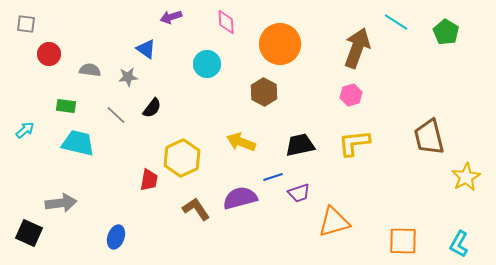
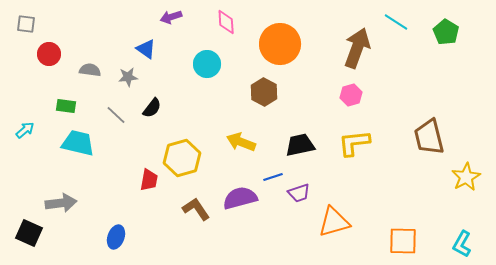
yellow hexagon: rotated 9 degrees clockwise
cyan L-shape: moved 3 px right
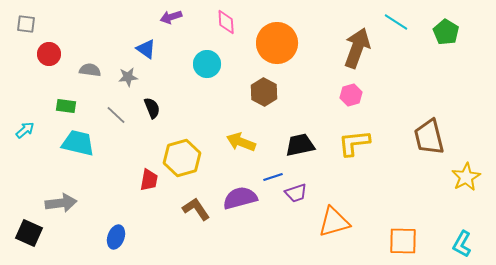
orange circle: moved 3 px left, 1 px up
black semicircle: rotated 60 degrees counterclockwise
purple trapezoid: moved 3 px left
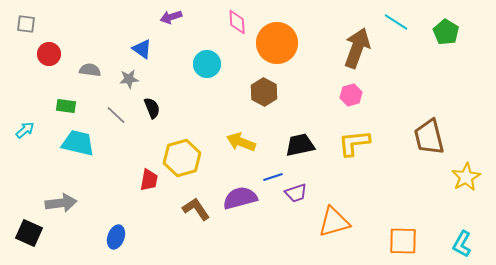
pink diamond: moved 11 px right
blue triangle: moved 4 px left
gray star: moved 1 px right, 2 px down
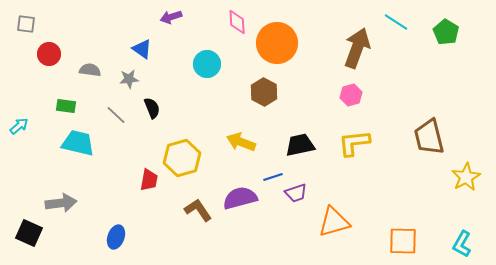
cyan arrow: moved 6 px left, 4 px up
brown L-shape: moved 2 px right, 1 px down
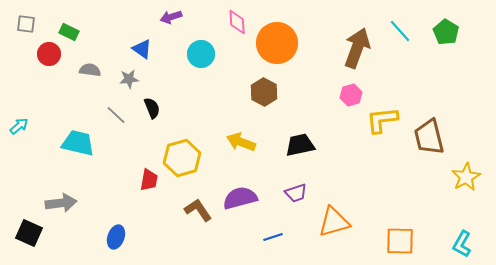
cyan line: moved 4 px right, 9 px down; rotated 15 degrees clockwise
cyan circle: moved 6 px left, 10 px up
green rectangle: moved 3 px right, 74 px up; rotated 18 degrees clockwise
yellow L-shape: moved 28 px right, 23 px up
blue line: moved 60 px down
orange square: moved 3 px left
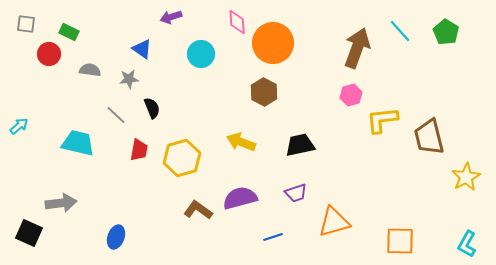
orange circle: moved 4 px left
red trapezoid: moved 10 px left, 30 px up
brown L-shape: rotated 20 degrees counterclockwise
cyan L-shape: moved 5 px right
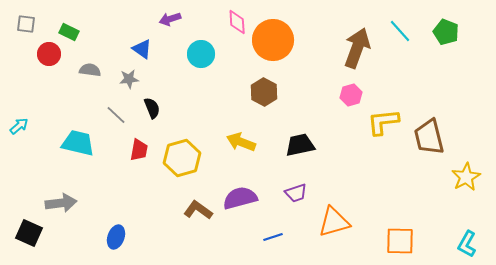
purple arrow: moved 1 px left, 2 px down
green pentagon: rotated 10 degrees counterclockwise
orange circle: moved 3 px up
yellow L-shape: moved 1 px right, 2 px down
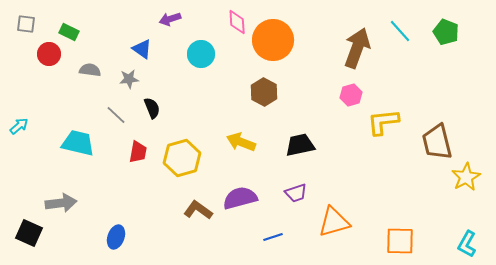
brown trapezoid: moved 8 px right, 5 px down
red trapezoid: moved 1 px left, 2 px down
